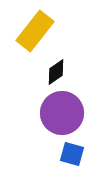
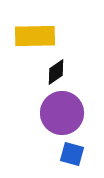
yellow rectangle: moved 5 px down; rotated 51 degrees clockwise
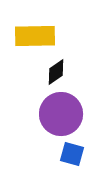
purple circle: moved 1 px left, 1 px down
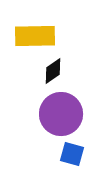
black diamond: moved 3 px left, 1 px up
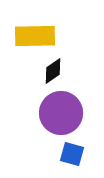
purple circle: moved 1 px up
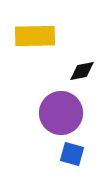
black diamond: moved 29 px right; rotated 24 degrees clockwise
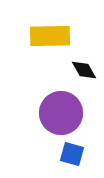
yellow rectangle: moved 15 px right
black diamond: moved 2 px right, 1 px up; rotated 72 degrees clockwise
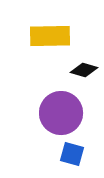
black diamond: rotated 44 degrees counterclockwise
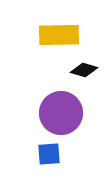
yellow rectangle: moved 9 px right, 1 px up
blue square: moved 23 px left; rotated 20 degrees counterclockwise
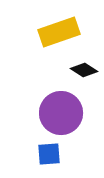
yellow rectangle: moved 3 px up; rotated 18 degrees counterclockwise
black diamond: rotated 16 degrees clockwise
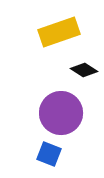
blue square: rotated 25 degrees clockwise
